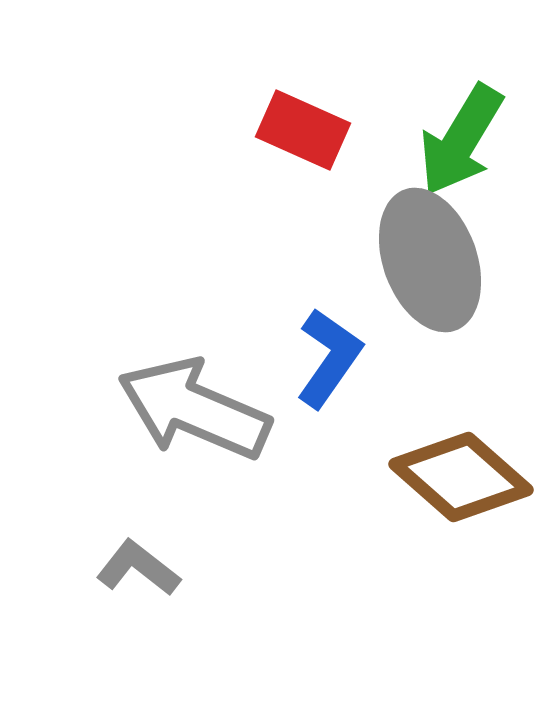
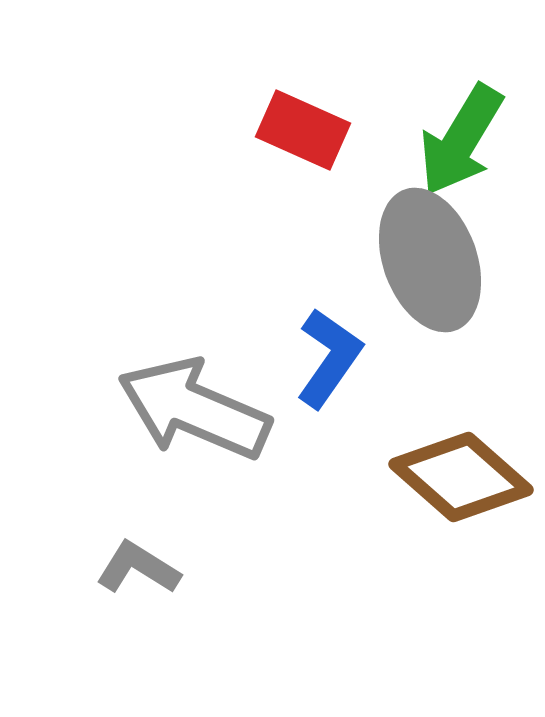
gray L-shape: rotated 6 degrees counterclockwise
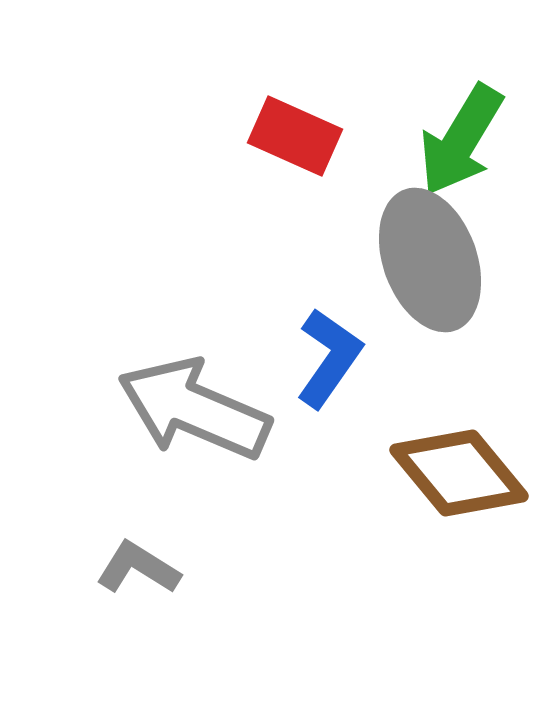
red rectangle: moved 8 px left, 6 px down
brown diamond: moved 2 px left, 4 px up; rotated 9 degrees clockwise
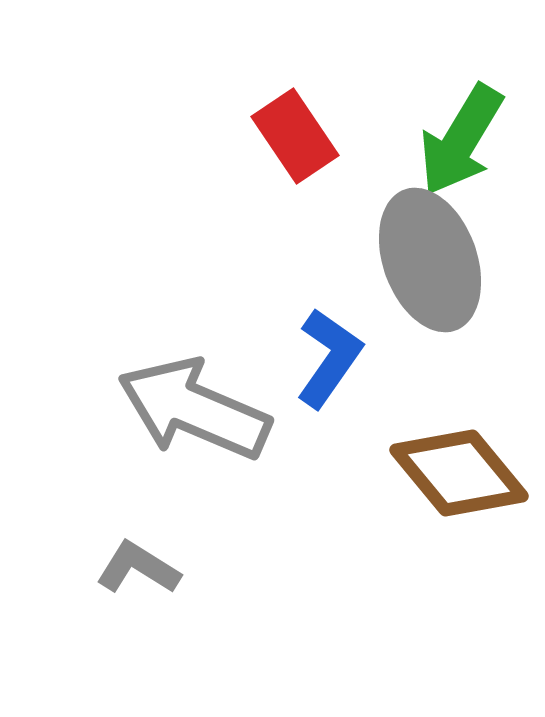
red rectangle: rotated 32 degrees clockwise
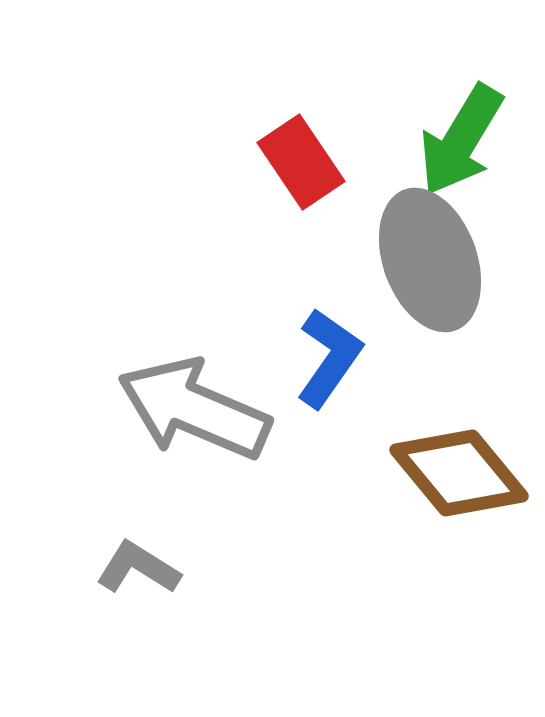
red rectangle: moved 6 px right, 26 px down
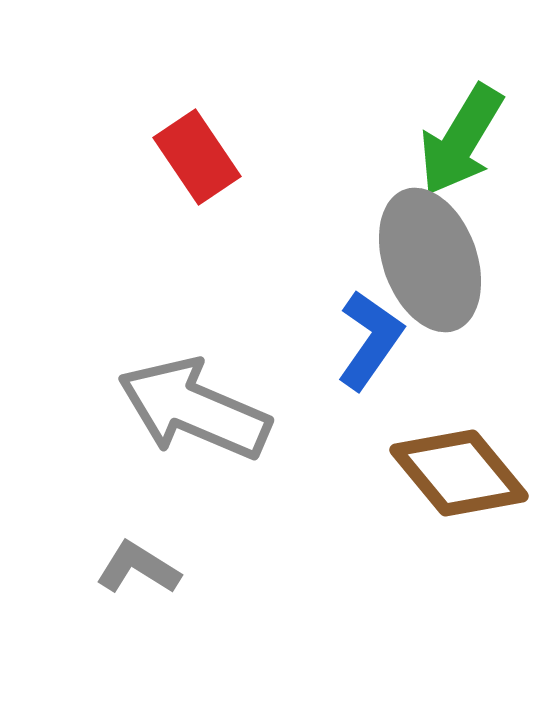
red rectangle: moved 104 px left, 5 px up
blue L-shape: moved 41 px right, 18 px up
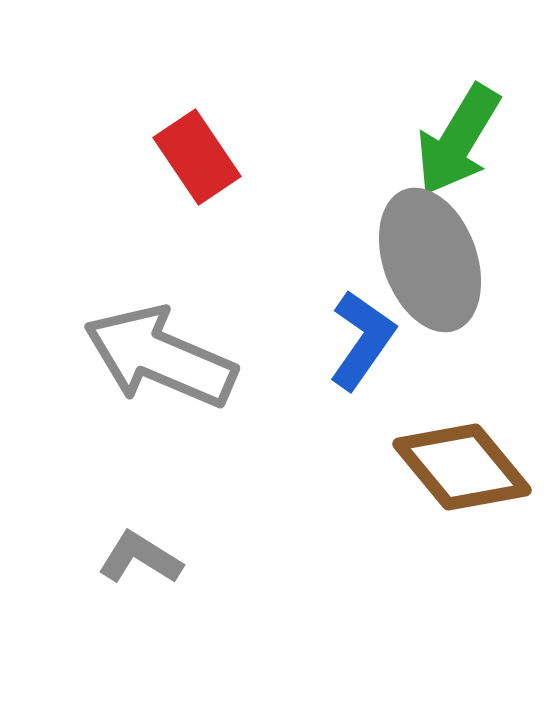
green arrow: moved 3 px left
blue L-shape: moved 8 px left
gray arrow: moved 34 px left, 52 px up
brown diamond: moved 3 px right, 6 px up
gray L-shape: moved 2 px right, 10 px up
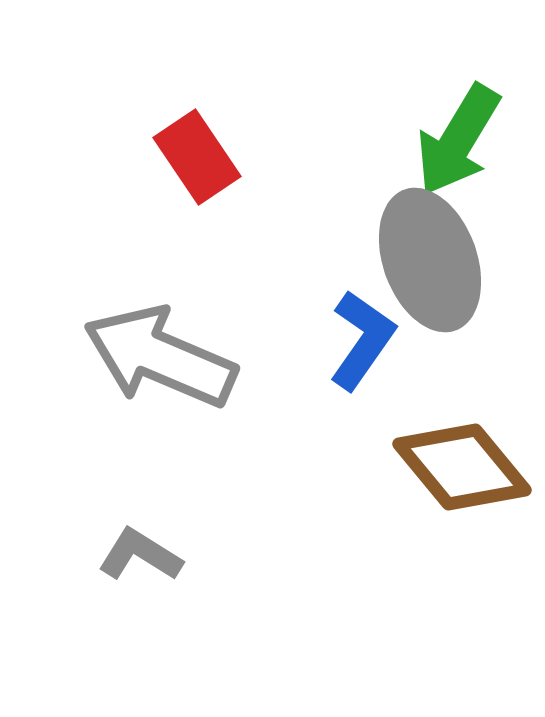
gray L-shape: moved 3 px up
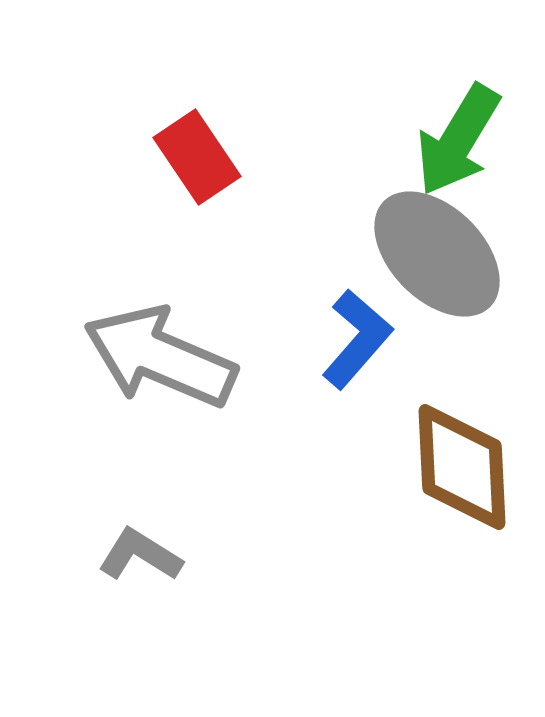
gray ellipse: moved 7 px right, 6 px up; rotated 25 degrees counterclockwise
blue L-shape: moved 5 px left, 1 px up; rotated 6 degrees clockwise
brown diamond: rotated 37 degrees clockwise
